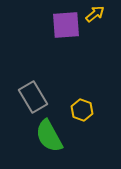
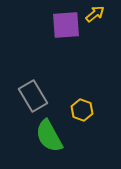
gray rectangle: moved 1 px up
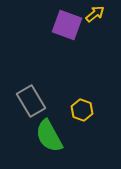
purple square: moved 1 px right; rotated 24 degrees clockwise
gray rectangle: moved 2 px left, 5 px down
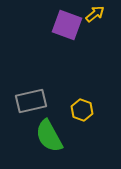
gray rectangle: rotated 72 degrees counterclockwise
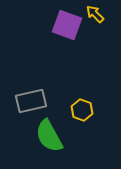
yellow arrow: rotated 96 degrees counterclockwise
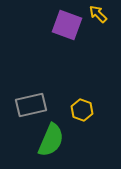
yellow arrow: moved 3 px right
gray rectangle: moved 4 px down
green semicircle: moved 2 px right, 4 px down; rotated 128 degrees counterclockwise
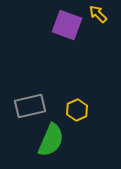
gray rectangle: moved 1 px left, 1 px down
yellow hexagon: moved 5 px left; rotated 15 degrees clockwise
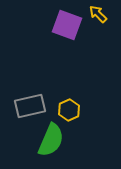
yellow hexagon: moved 8 px left
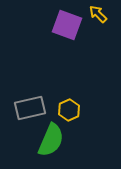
gray rectangle: moved 2 px down
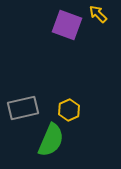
gray rectangle: moved 7 px left
